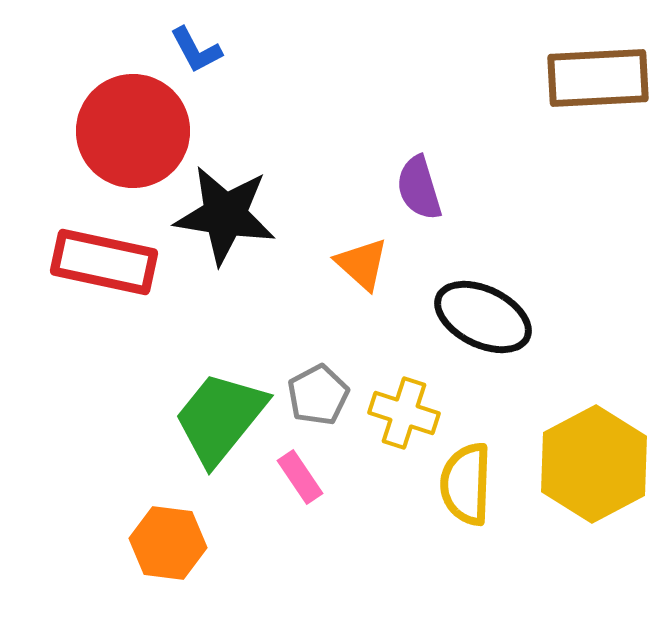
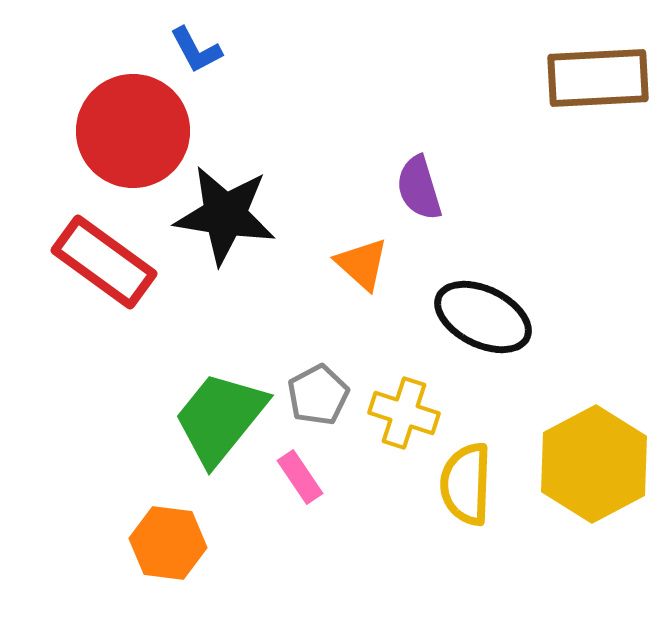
red rectangle: rotated 24 degrees clockwise
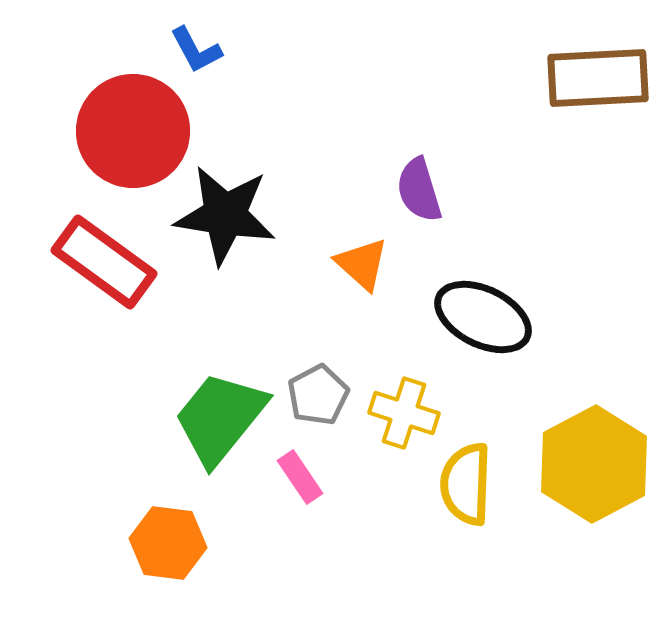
purple semicircle: moved 2 px down
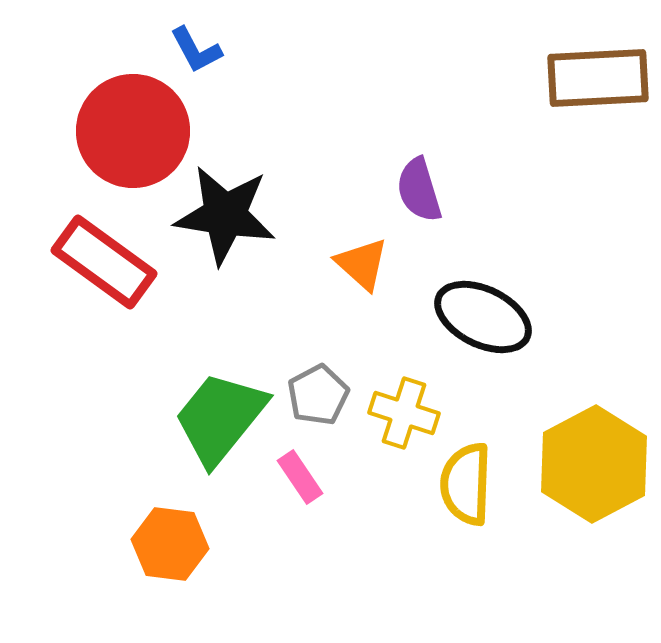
orange hexagon: moved 2 px right, 1 px down
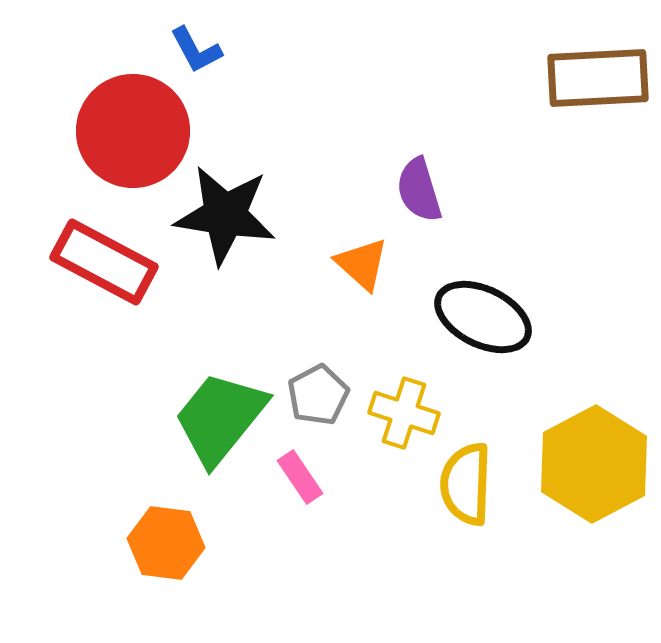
red rectangle: rotated 8 degrees counterclockwise
orange hexagon: moved 4 px left, 1 px up
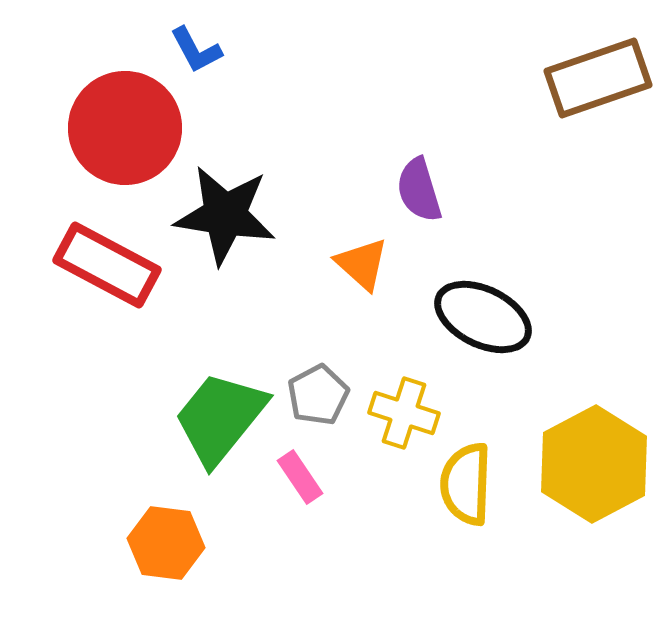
brown rectangle: rotated 16 degrees counterclockwise
red circle: moved 8 px left, 3 px up
red rectangle: moved 3 px right, 3 px down
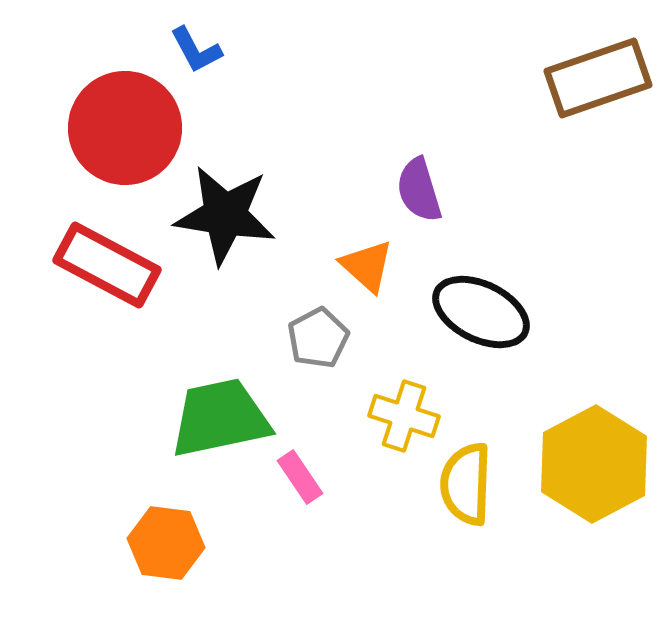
orange triangle: moved 5 px right, 2 px down
black ellipse: moved 2 px left, 5 px up
gray pentagon: moved 57 px up
yellow cross: moved 3 px down
green trapezoid: rotated 39 degrees clockwise
